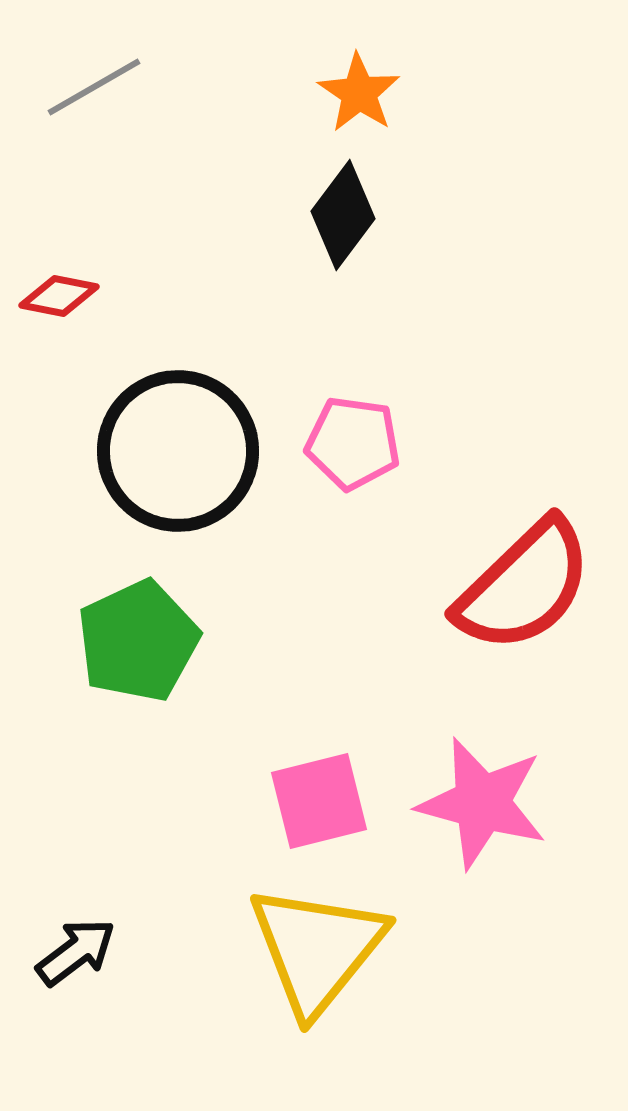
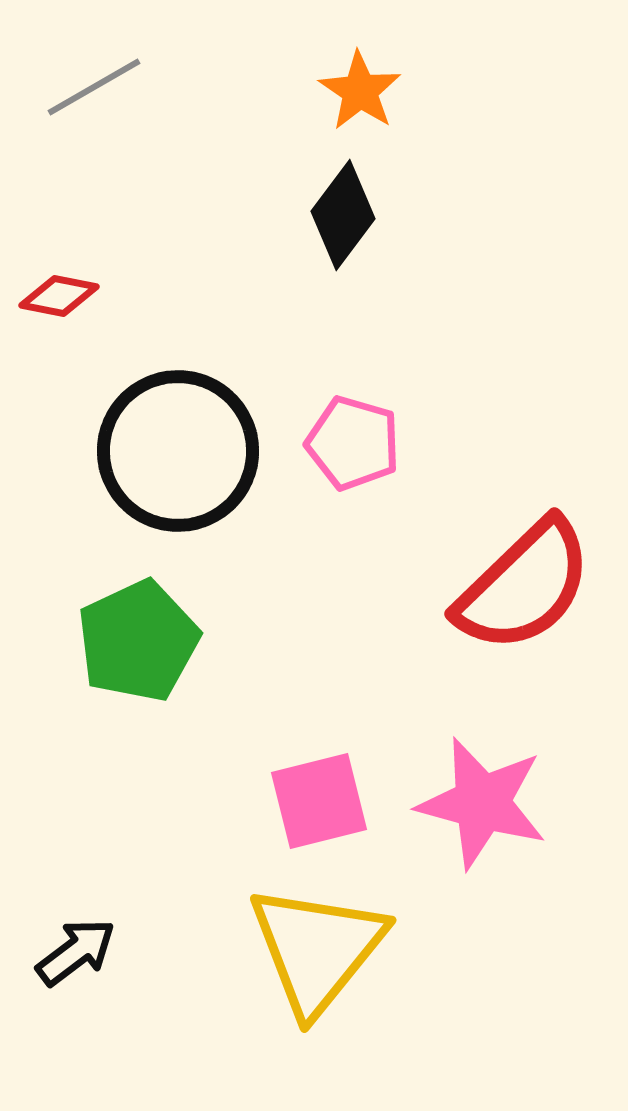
orange star: moved 1 px right, 2 px up
pink pentagon: rotated 8 degrees clockwise
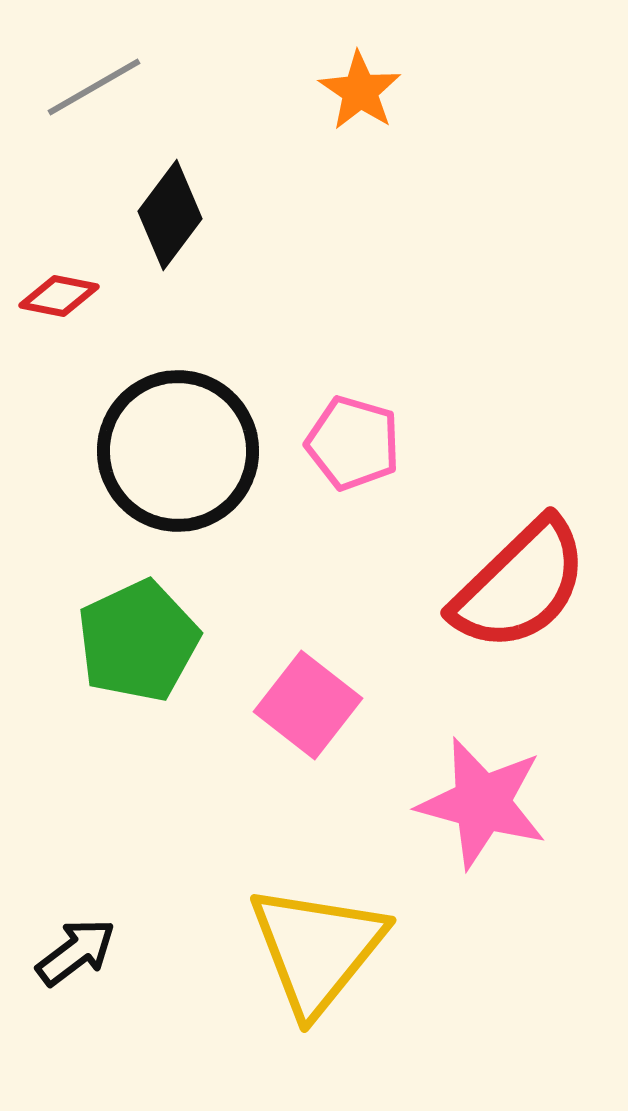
black diamond: moved 173 px left
red semicircle: moved 4 px left, 1 px up
pink square: moved 11 px left, 96 px up; rotated 38 degrees counterclockwise
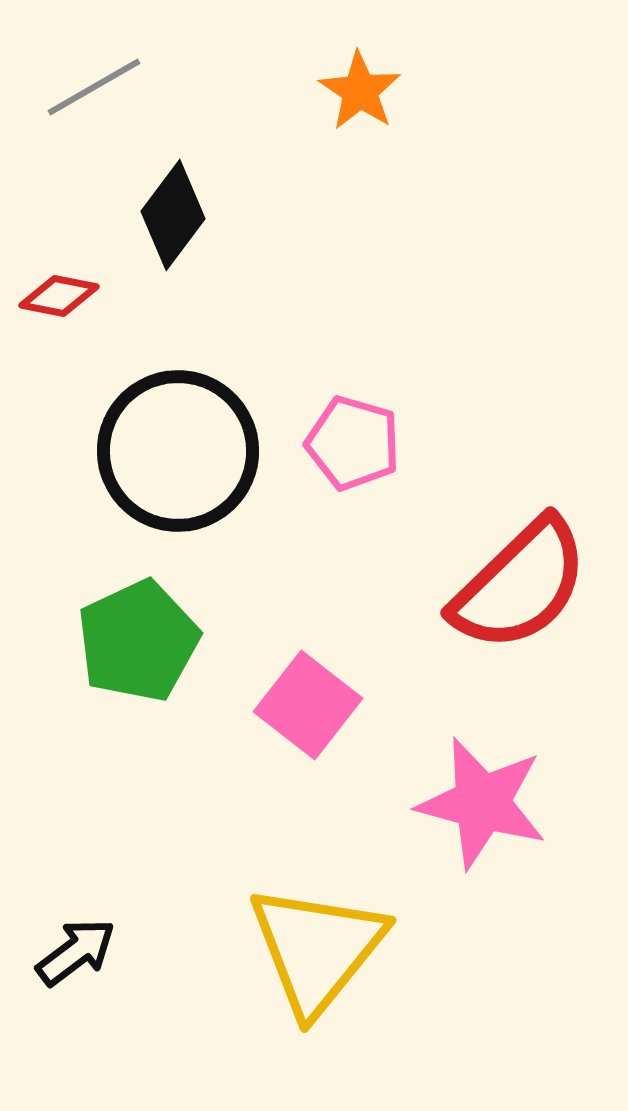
black diamond: moved 3 px right
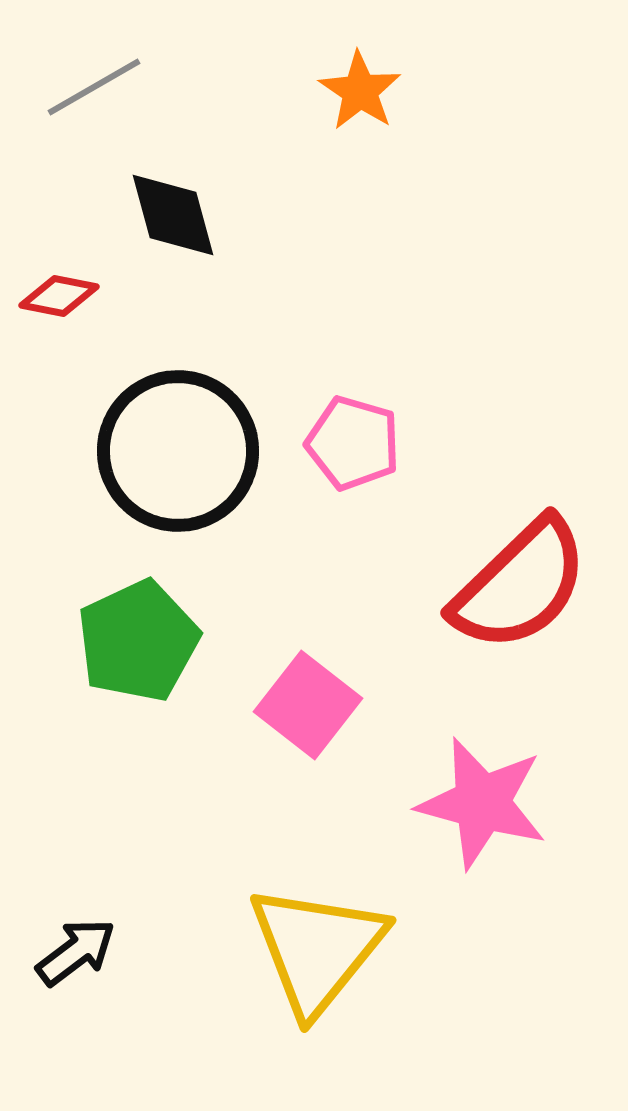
black diamond: rotated 52 degrees counterclockwise
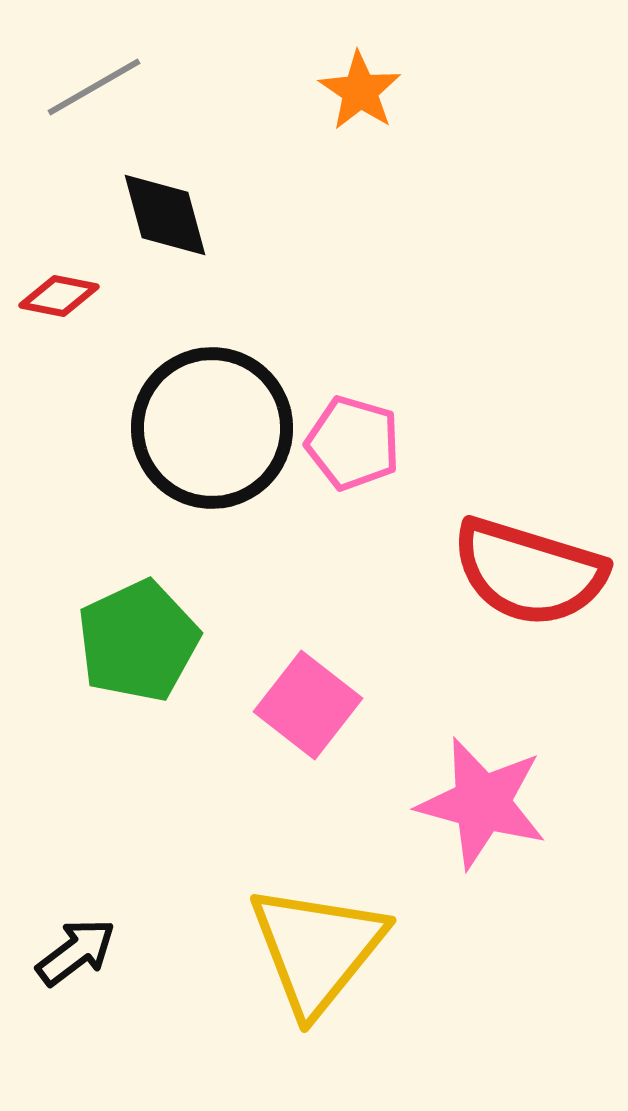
black diamond: moved 8 px left
black circle: moved 34 px right, 23 px up
red semicircle: moved 9 px right, 13 px up; rotated 61 degrees clockwise
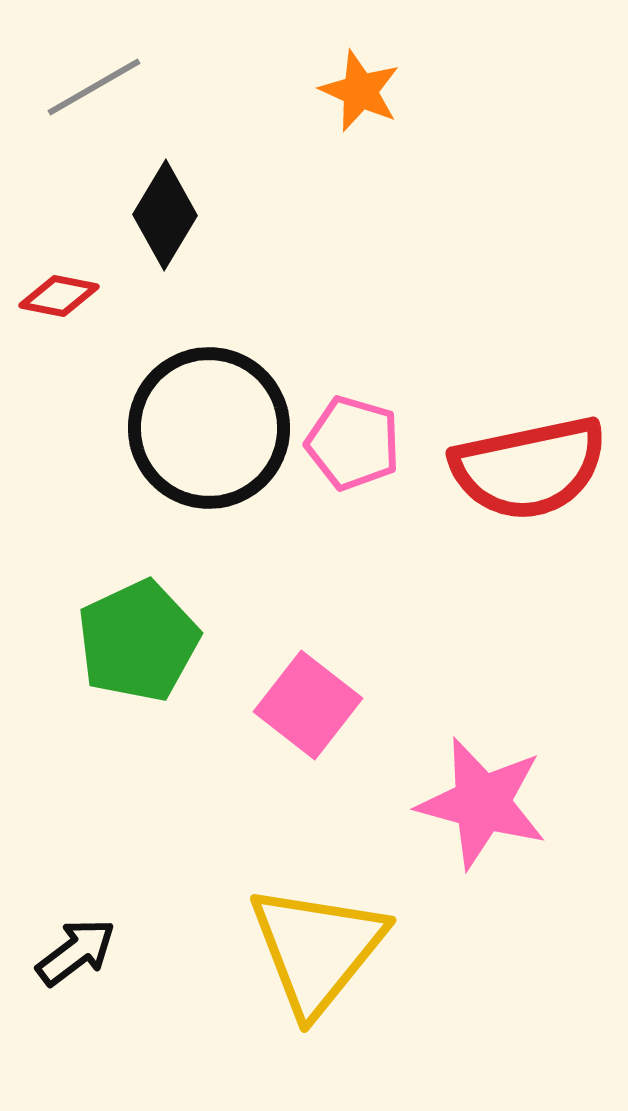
orange star: rotated 10 degrees counterclockwise
black diamond: rotated 46 degrees clockwise
black circle: moved 3 px left
red semicircle: moved 104 px up; rotated 29 degrees counterclockwise
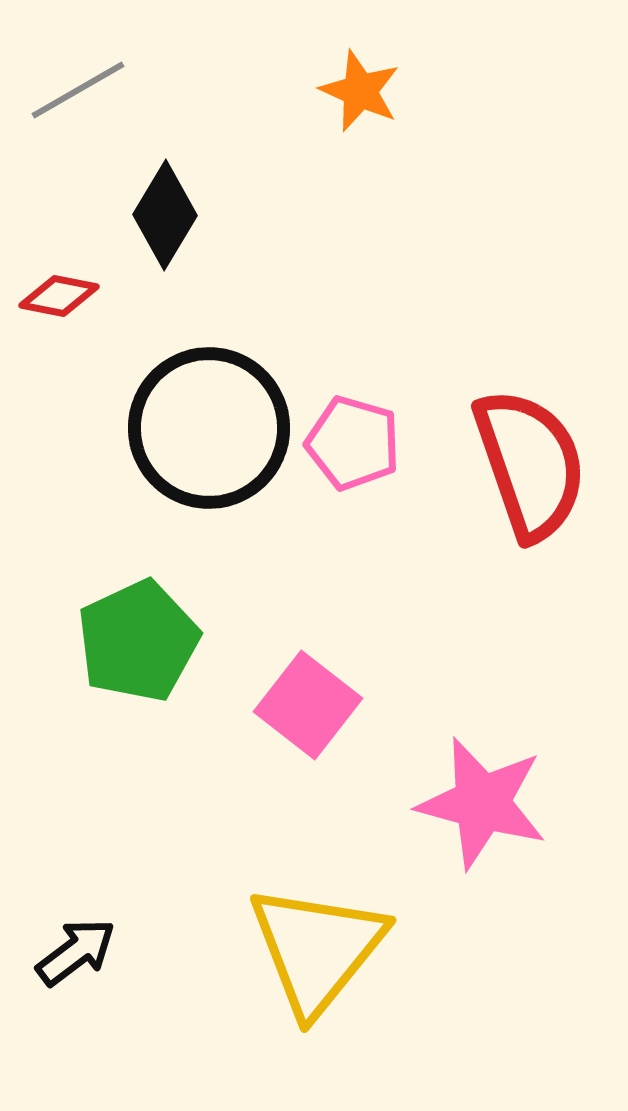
gray line: moved 16 px left, 3 px down
red semicircle: moved 1 px right, 4 px up; rotated 97 degrees counterclockwise
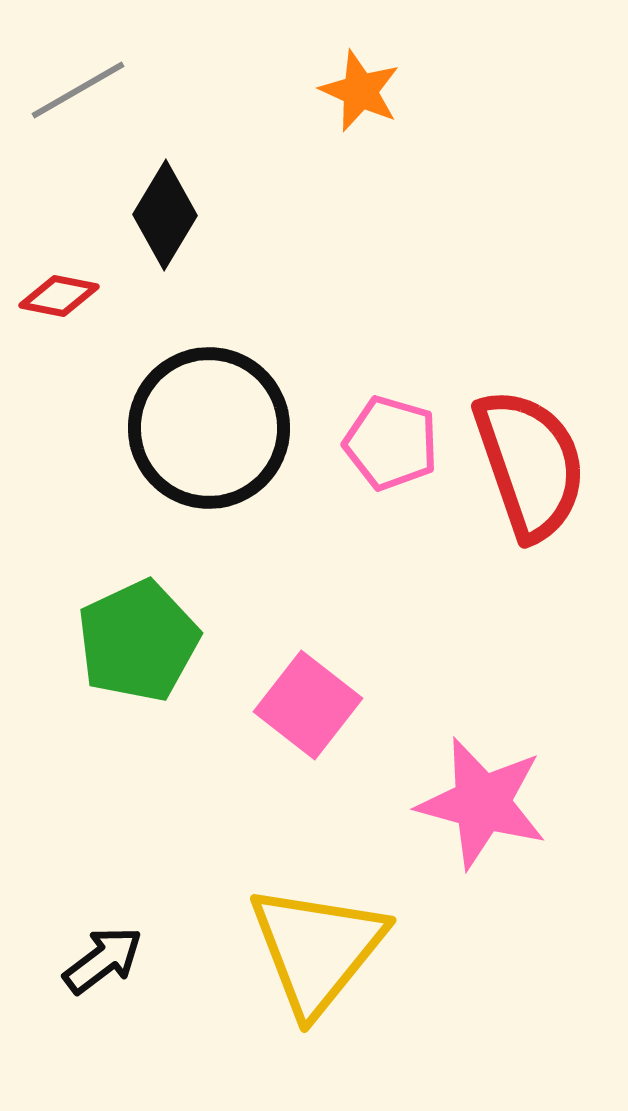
pink pentagon: moved 38 px right
black arrow: moved 27 px right, 8 px down
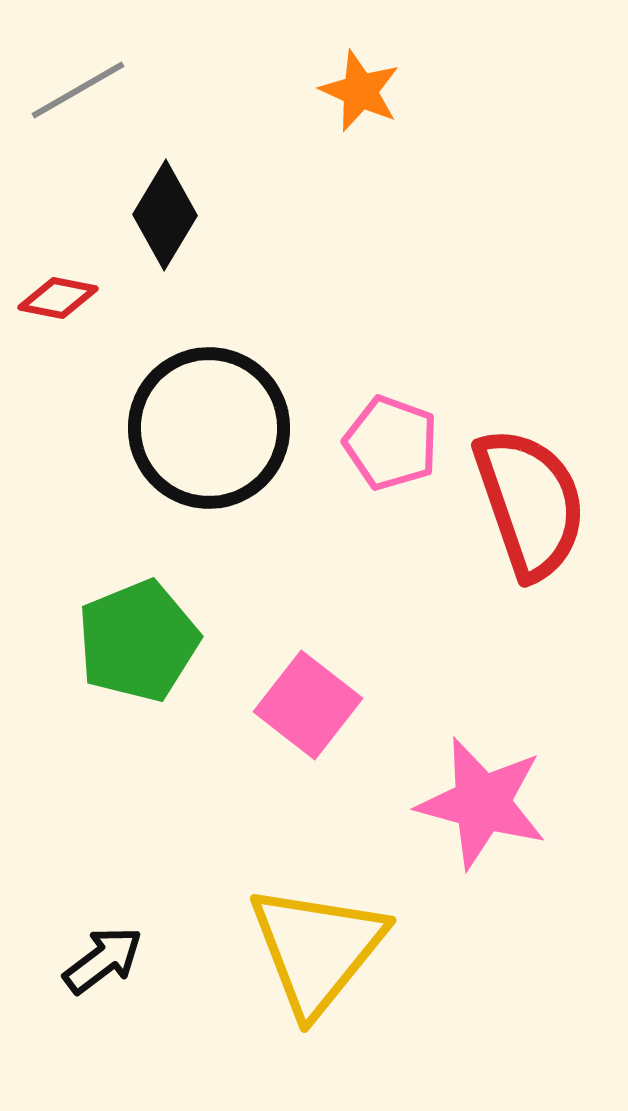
red diamond: moved 1 px left, 2 px down
pink pentagon: rotated 4 degrees clockwise
red semicircle: moved 39 px down
green pentagon: rotated 3 degrees clockwise
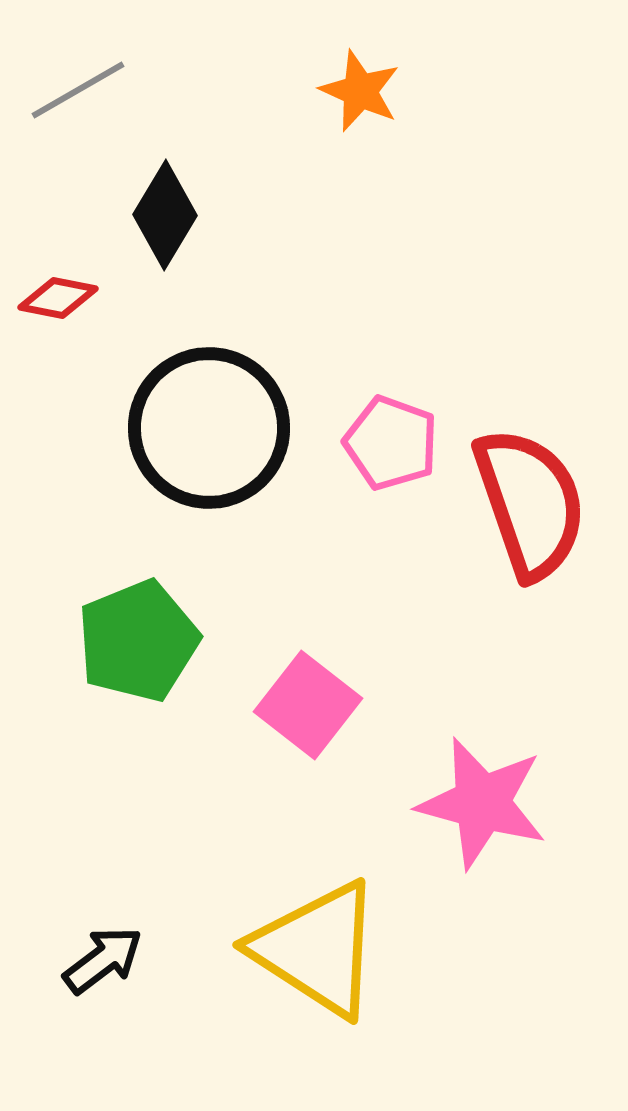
yellow triangle: rotated 36 degrees counterclockwise
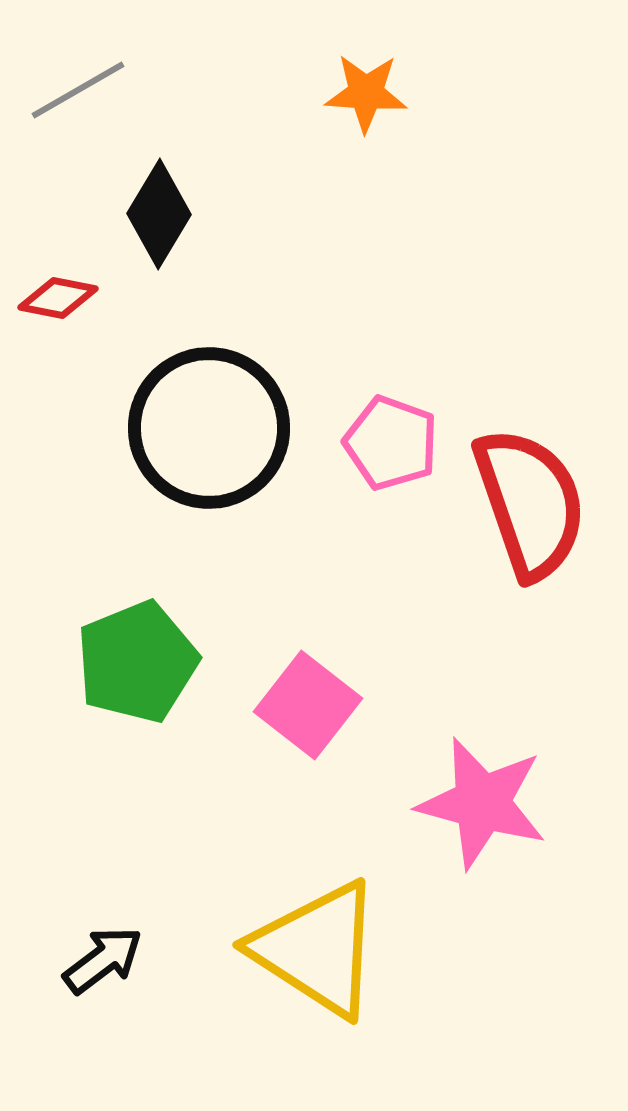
orange star: moved 6 px right, 2 px down; rotated 20 degrees counterclockwise
black diamond: moved 6 px left, 1 px up
green pentagon: moved 1 px left, 21 px down
